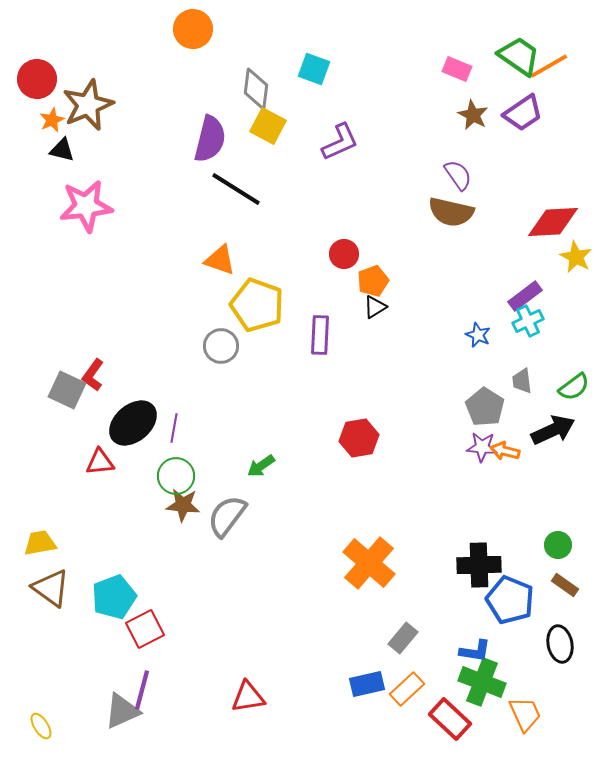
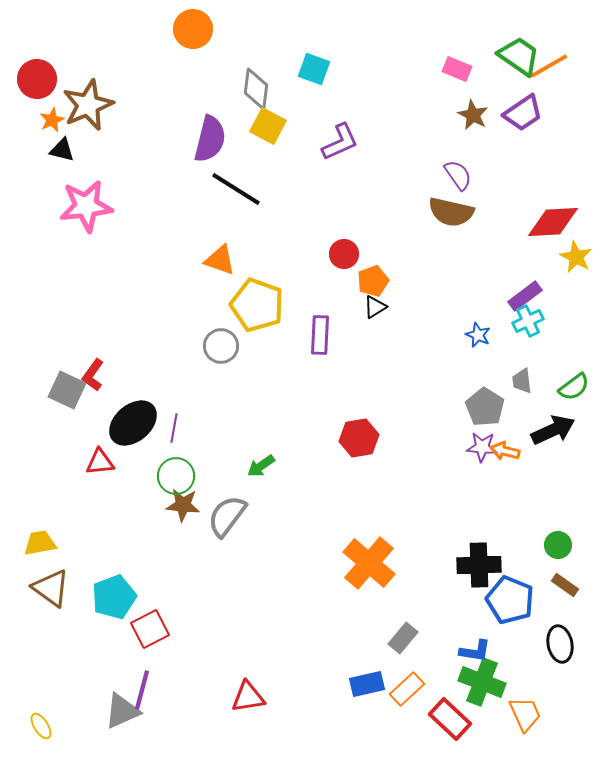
red square at (145, 629): moved 5 px right
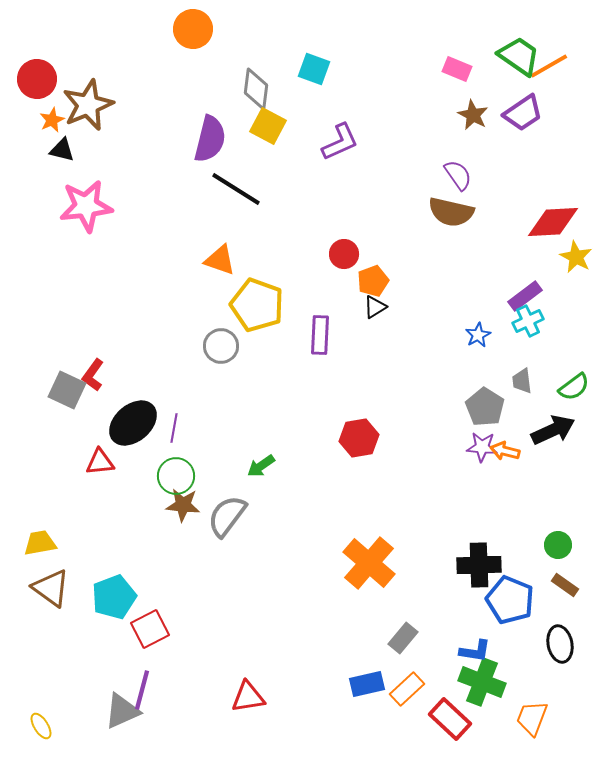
blue star at (478, 335): rotated 20 degrees clockwise
orange trapezoid at (525, 714): moved 7 px right, 4 px down; rotated 135 degrees counterclockwise
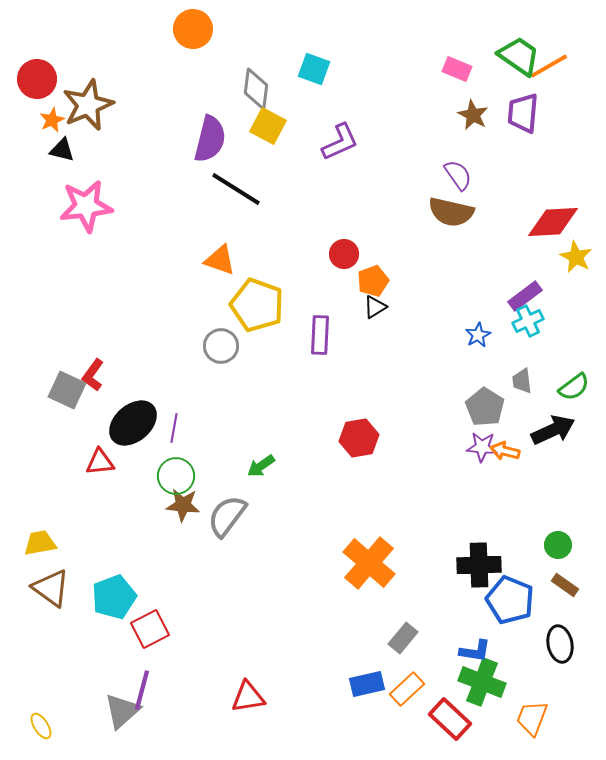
purple trapezoid at (523, 113): rotated 129 degrees clockwise
gray triangle at (122, 711): rotated 18 degrees counterclockwise
